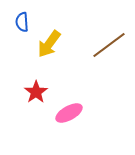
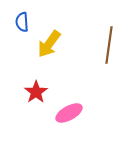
brown line: rotated 45 degrees counterclockwise
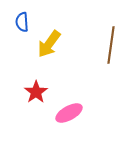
brown line: moved 2 px right
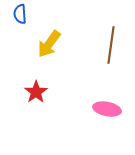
blue semicircle: moved 2 px left, 8 px up
pink ellipse: moved 38 px right, 4 px up; rotated 40 degrees clockwise
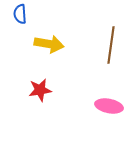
yellow arrow: rotated 116 degrees counterclockwise
red star: moved 4 px right, 2 px up; rotated 25 degrees clockwise
pink ellipse: moved 2 px right, 3 px up
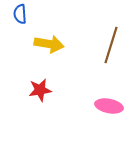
brown line: rotated 9 degrees clockwise
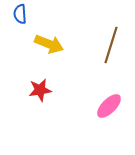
yellow arrow: rotated 12 degrees clockwise
pink ellipse: rotated 56 degrees counterclockwise
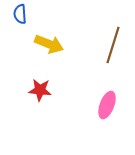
brown line: moved 2 px right
red star: rotated 15 degrees clockwise
pink ellipse: moved 2 px left, 1 px up; rotated 24 degrees counterclockwise
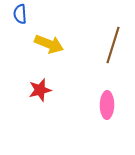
red star: rotated 20 degrees counterclockwise
pink ellipse: rotated 20 degrees counterclockwise
